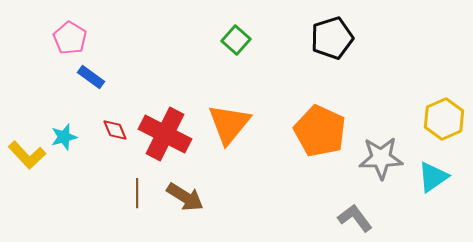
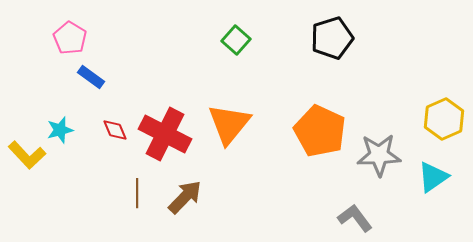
cyan star: moved 4 px left, 7 px up
gray star: moved 2 px left, 3 px up
brown arrow: rotated 78 degrees counterclockwise
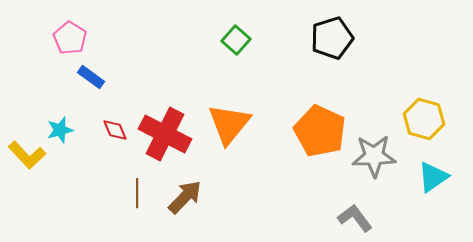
yellow hexagon: moved 20 px left; rotated 21 degrees counterclockwise
gray star: moved 5 px left, 1 px down
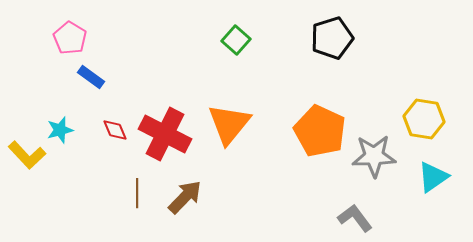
yellow hexagon: rotated 6 degrees counterclockwise
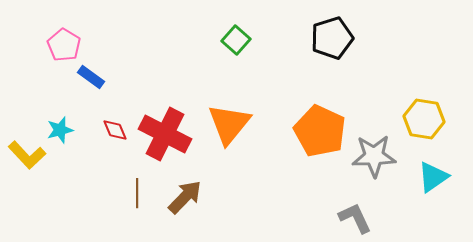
pink pentagon: moved 6 px left, 7 px down
gray L-shape: rotated 12 degrees clockwise
